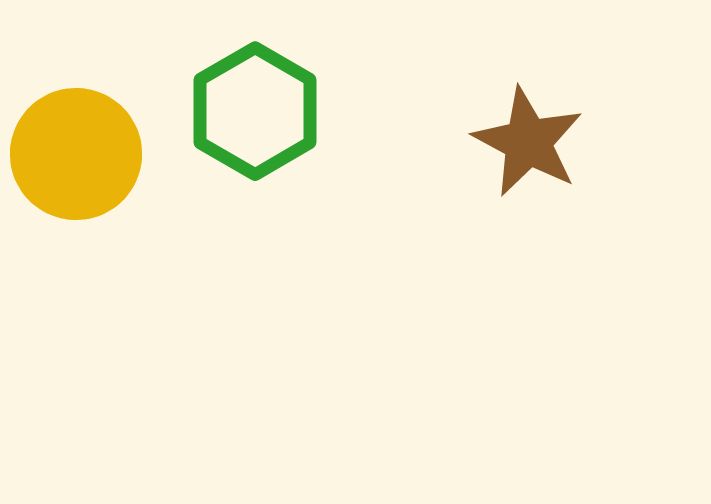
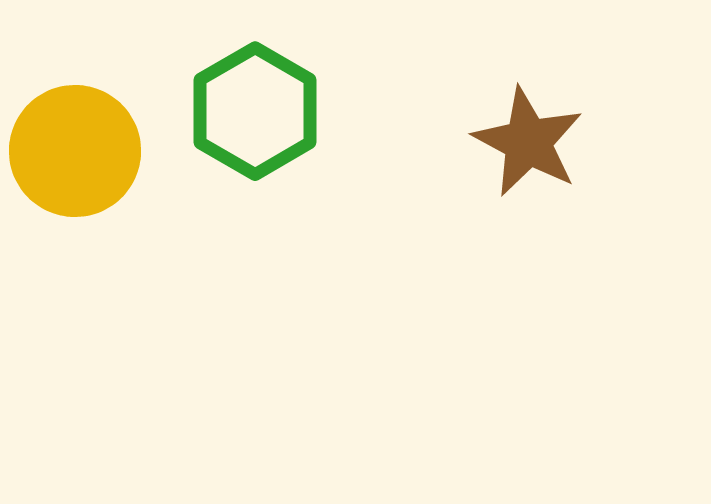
yellow circle: moved 1 px left, 3 px up
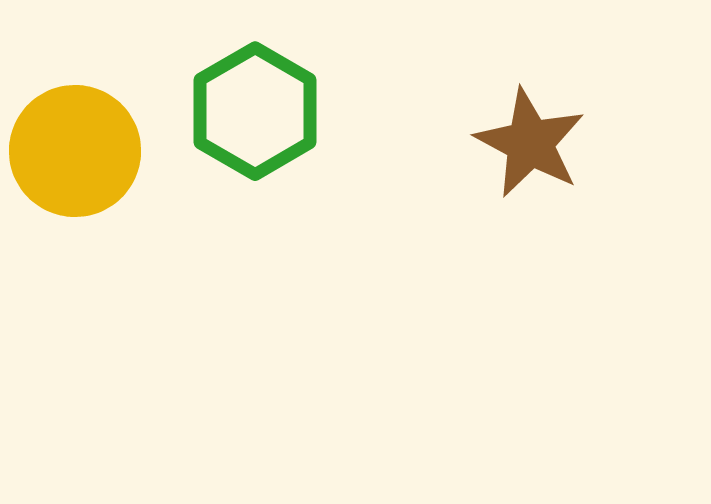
brown star: moved 2 px right, 1 px down
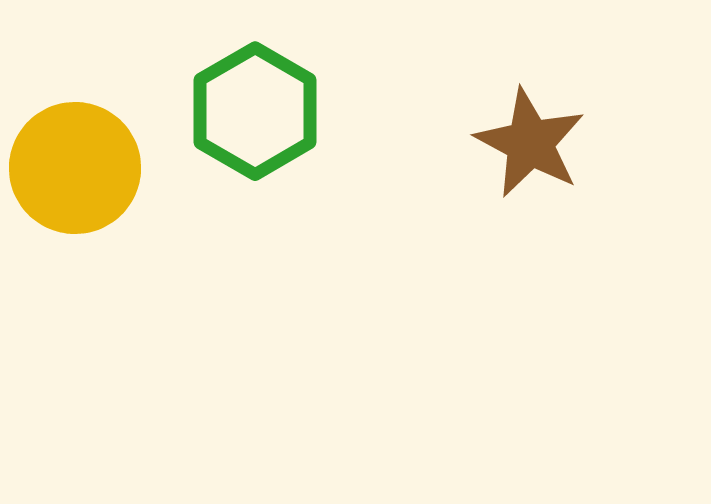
yellow circle: moved 17 px down
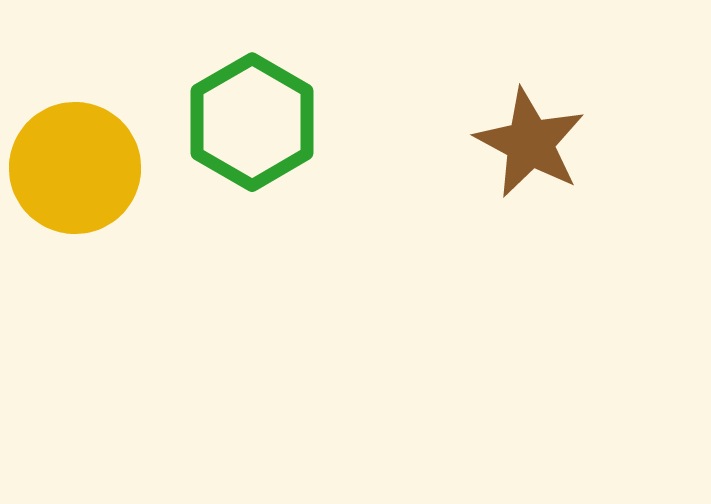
green hexagon: moved 3 px left, 11 px down
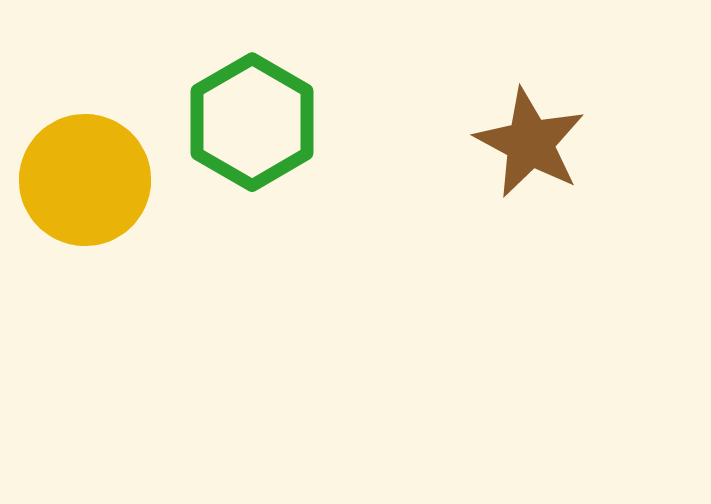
yellow circle: moved 10 px right, 12 px down
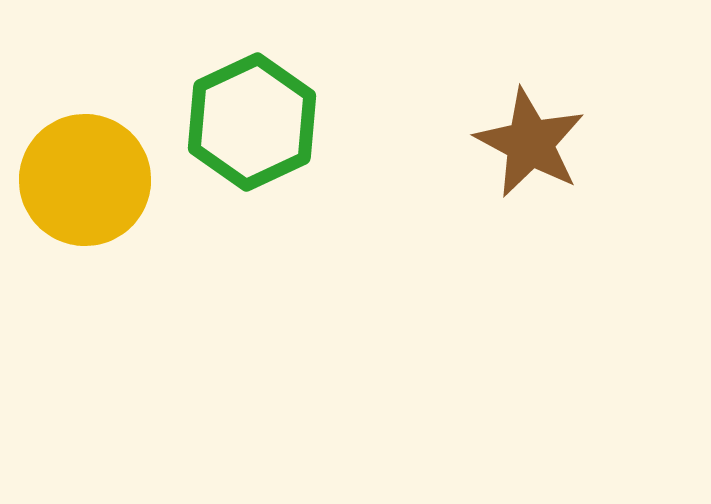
green hexagon: rotated 5 degrees clockwise
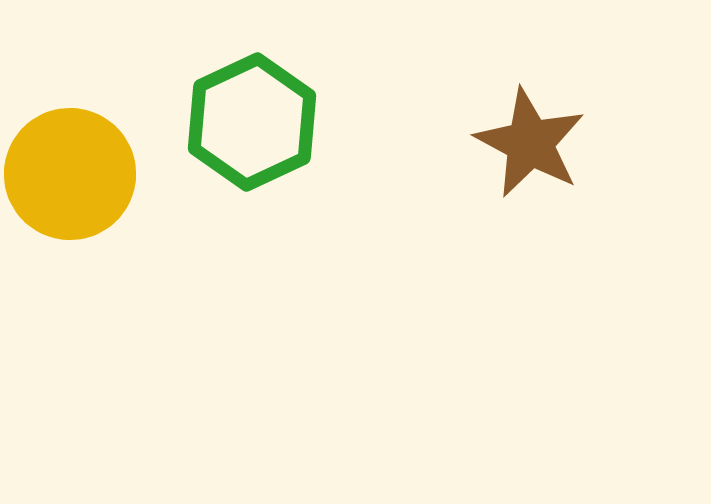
yellow circle: moved 15 px left, 6 px up
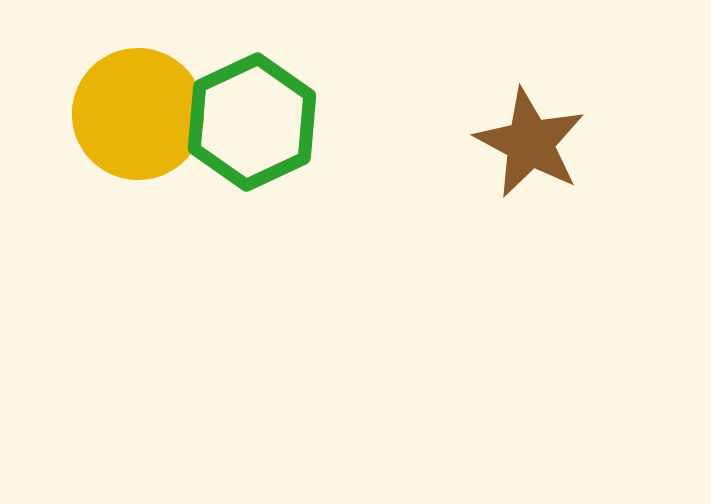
yellow circle: moved 68 px right, 60 px up
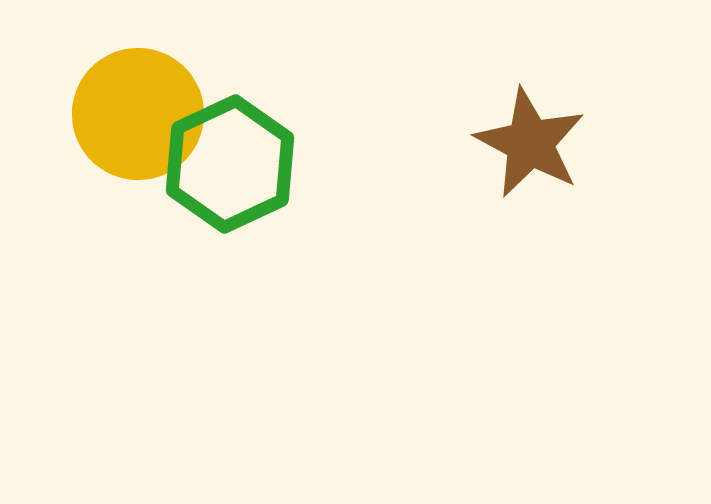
green hexagon: moved 22 px left, 42 px down
